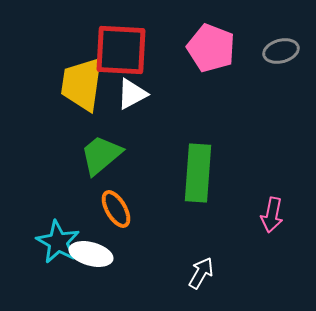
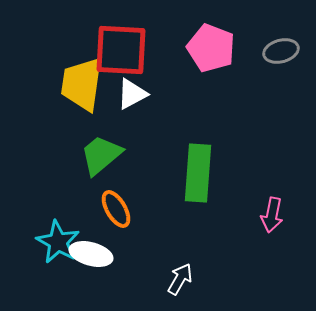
white arrow: moved 21 px left, 6 px down
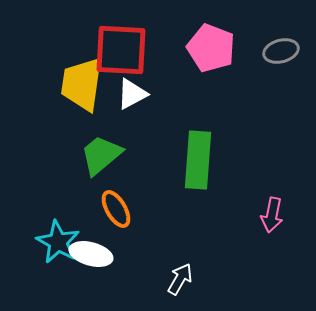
green rectangle: moved 13 px up
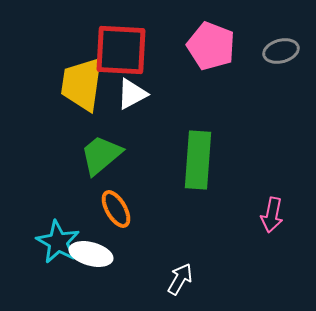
pink pentagon: moved 2 px up
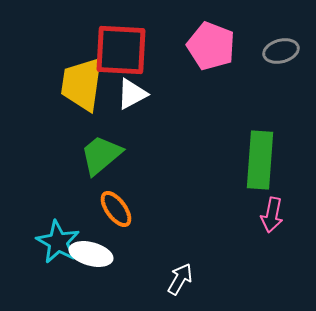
green rectangle: moved 62 px right
orange ellipse: rotated 6 degrees counterclockwise
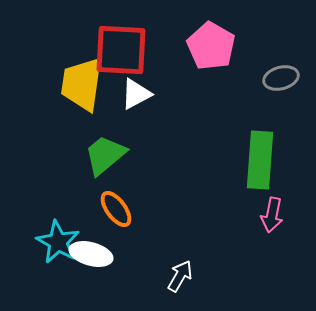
pink pentagon: rotated 9 degrees clockwise
gray ellipse: moved 27 px down
white triangle: moved 4 px right
green trapezoid: moved 4 px right
white arrow: moved 3 px up
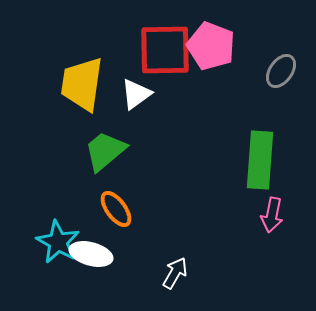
pink pentagon: rotated 9 degrees counterclockwise
red square: moved 44 px right; rotated 4 degrees counterclockwise
gray ellipse: moved 7 px up; rotated 40 degrees counterclockwise
white triangle: rotated 8 degrees counterclockwise
green trapezoid: moved 4 px up
white arrow: moved 5 px left, 3 px up
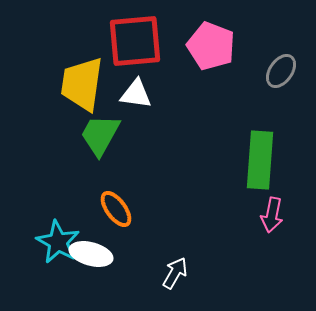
red square: moved 30 px left, 9 px up; rotated 4 degrees counterclockwise
white triangle: rotated 44 degrees clockwise
green trapezoid: moved 5 px left, 16 px up; rotated 21 degrees counterclockwise
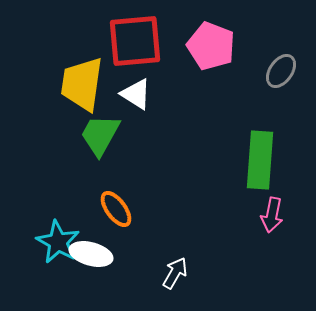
white triangle: rotated 24 degrees clockwise
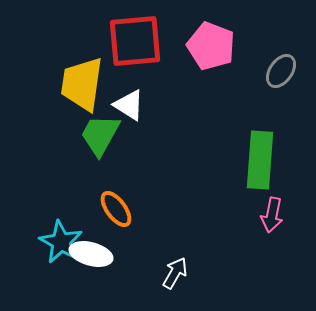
white triangle: moved 7 px left, 11 px down
cyan star: moved 3 px right
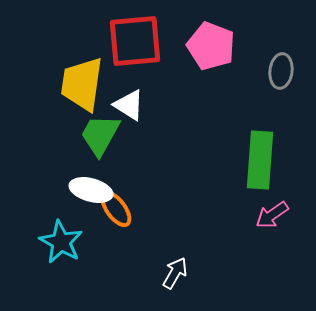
gray ellipse: rotated 28 degrees counterclockwise
pink arrow: rotated 44 degrees clockwise
white ellipse: moved 64 px up
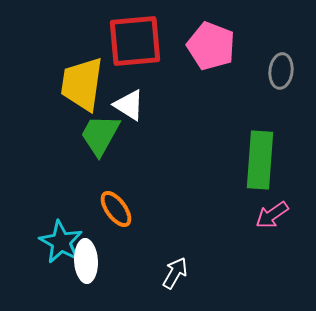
white ellipse: moved 5 px left, 71 px down; rotated 72 degrees clockwise
